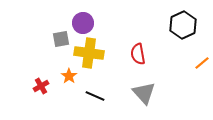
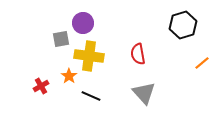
black hexagon: rotated 8 degrees clockwise
yellow cross: moved 3 px down
black line: moved 4 px left
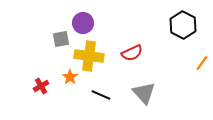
black hexagon: rotated 16 degrees counterclockwise
red semicircle: moved 6 px left, 1 px up; rotated 105 degrees counterclockwise
orange line: rotated 14 degrees counterclockwise
orange star: moved 1 px right, 1 px down
black line: moved 10 px right, 1 px up
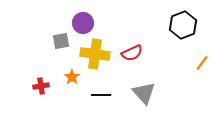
black hexagon: rotated 12 degrees clockwise
gray square: moved 2 px down
yellow cross: moved 6 px right, 2 px up
orange star: moved 2 px right
red cross: rotated 21 degrees clockwise
black line: rotated 24 degrees counterclockwise
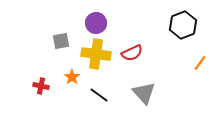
purple circle: moved 13 px right
yellow cross: moved 1 px right
orange line: moved 2 px left
red cross: rotated 21 degrees clockwise
black line: moved 2 px left; rotated 36 degrees clockwise
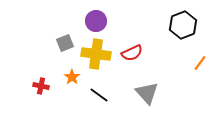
purple circle: moved 2 px up
gray square: moved 4 px right, 2 px down; rotated 12 degrees counterclockwise
gray triangle: moved 3 px right
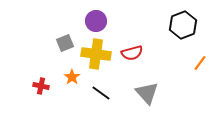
red semicircle: rotated 10 degrees clockwise
black line: moved 2 px right, 2 px up
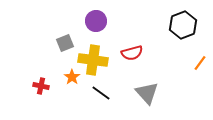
yellow cross: moved 3 px left, 6 px down
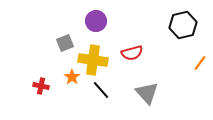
black hexagon: rotated 8 degrees clockwise
black line: moved 3 px up; rotated 12 degrees clockwise
